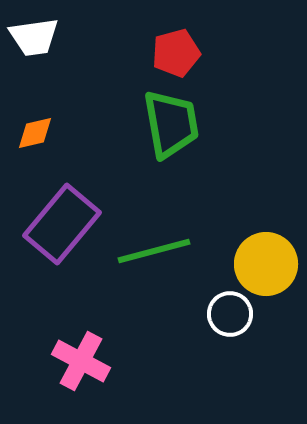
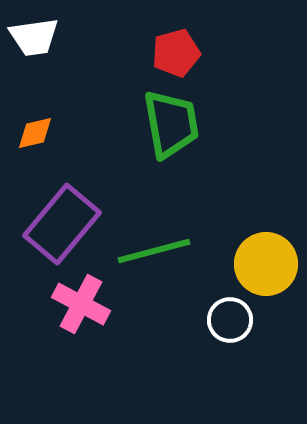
white circle: moved 6 px down
pink cross: moved 57 px up
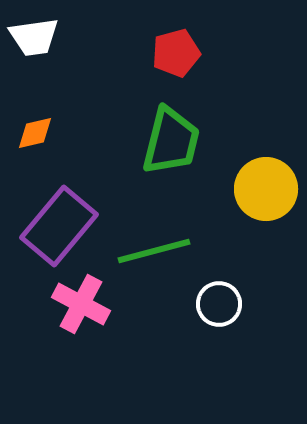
green trapezoid: moved 17 px down; rotated 24 degrees clockwise
purple rectangle: moved 3 px left, 2 px down
yellow circle: moved 75 px up
white circle: moved 11 px left, 16 px up
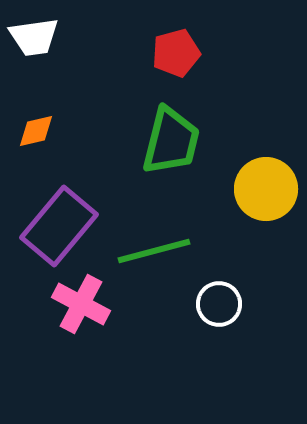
orange diamond: moved 1 px right, 2 px up
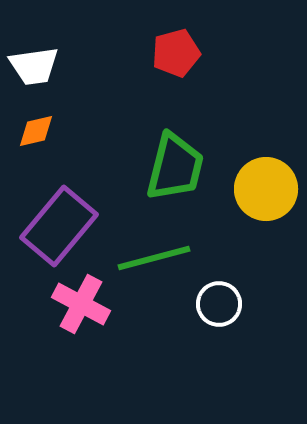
white trapezoid: moved 29 px down
green trapezoid: moved 4 px right, 26 px down
green line: moved 7 px down
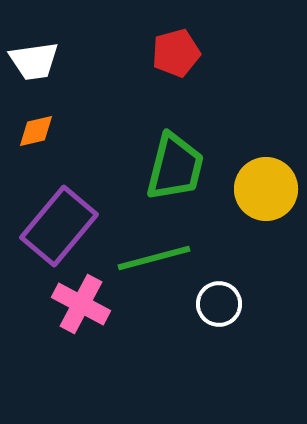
white trapezoid: moved 5 px up
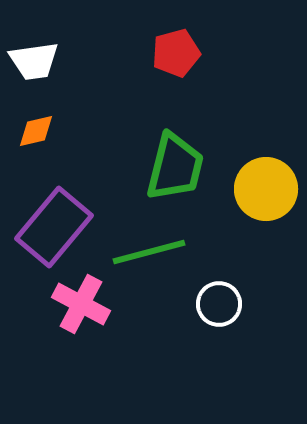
purple rectangle: moved 5 px left, 1 px down
green line: moved 5 px left, 6 px up
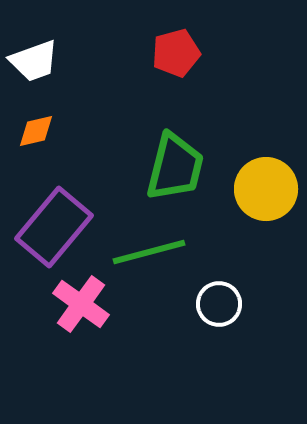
white trapezoid: rotated 12 degrees counterclockwise
pink cross: rotated 8 degrees clockwise
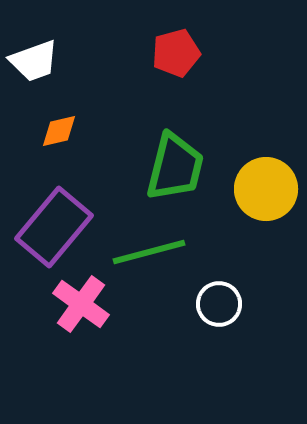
orange diamond: moved 23 px right
